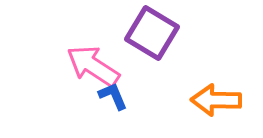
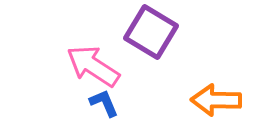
purple square: moved 1 px left, 1 px up
blue L-shape: moved 9 px left, 7 px down
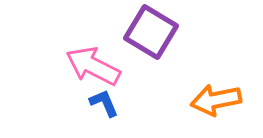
pink arrow: rotated 6 degrees counterclockwise
orange arrow: rotated 12 degrees counterclockwise
